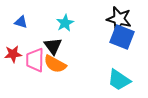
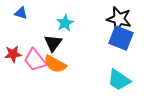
blue triangle: moved 9 px up
blue square: moved 1 px left, 1 px down
black triangle: moved 3 px up; rotated 12 degrees clockwise
pink trapezoid: rotated 40 degrees counterclockwise
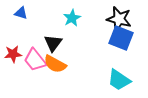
cyan star: moved 7 px right, 5 px up
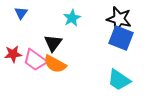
blue triangle: rotated 48 degrees clockwise
pink trapezoid: rotated 15 degrees counterclockwise
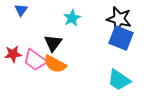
blue triangle: moved 3 px up
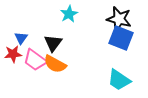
blue triangle: moved 28 px down
cyan star: moved 3 px left, 4 px up
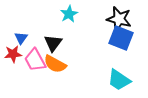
pink trapezoid: rotated 25 degrees clockwise
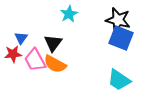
black star: moved 1 px left, 1 px down
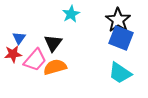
cyan star: moved 2 px right
black star: rotated 20 degrees clockwise
blue triangle: moved 2 px left
pink trapezoid: rotated 110 degrees counterclockwise
orange semicircle: moved 3 px down; rotated 135 degrees clockwise
cyan trapezoid: moved 1 px right, 7 px up
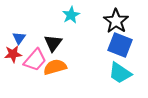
cyan star: moved 1 px down
black star: moved 2 px left, 1 px down
blue square: moved 1 px left, 7 px down
